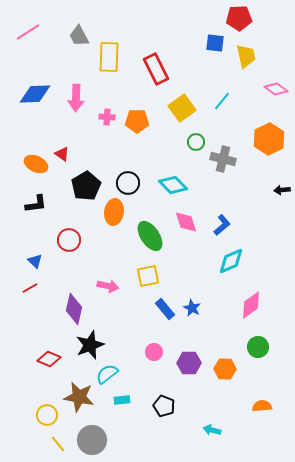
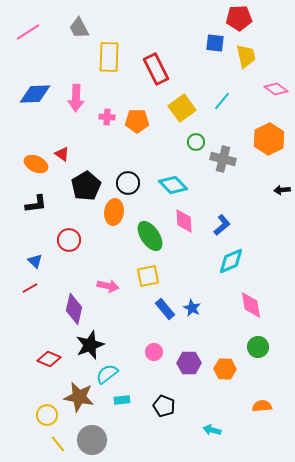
gray trapezoid at (79, 36): moved 8 px up
pink diamond at (186, 222): moved 2 px left, 1 px up; rotated 15 degrees clockwise
pink diamond at (251, 305): rotated 64 degrees counterclockwise
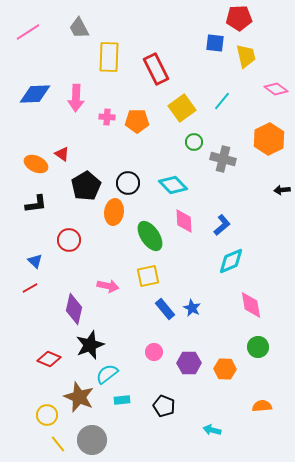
green circle at (196, 142): moved 2 px left
brown star at (79, 397): rotated 12 degrees clockwise
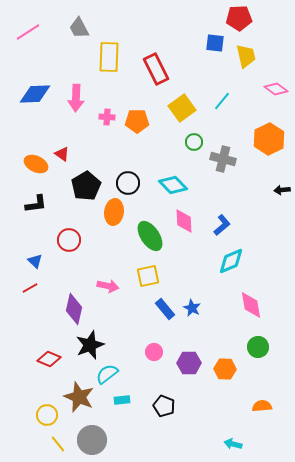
cyan arrow at (212, 430): moved 21 px right, 14 px down
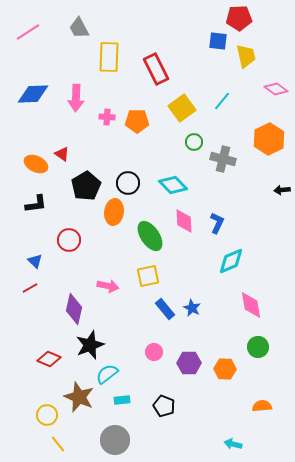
blue square at (215, 43): moved 3 px right, 2 px up
blue diamond at (35, 94): moved 2 px left
blue L-shape at (222, 225): moved 5 px left, 2 px up; rotated 25 degrees counterclockwise
gray circle at (92, 440): moved 23 px right
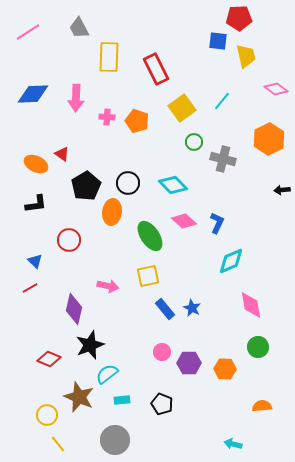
orange pentagon at (137, 121): rotated 20 degrees clockwise
orange ellipse at (114, 212): moved 2 px left
pink diamond at (184, 221): rotated 45 degrees counterclockwise
pink circle at (154, 352): moved 8 px right
black pentagon at (164, 406): moved 2 px left, 2 px up
